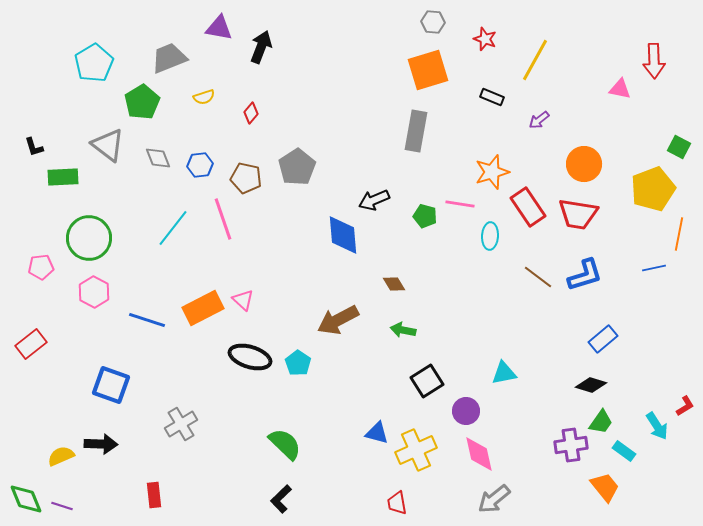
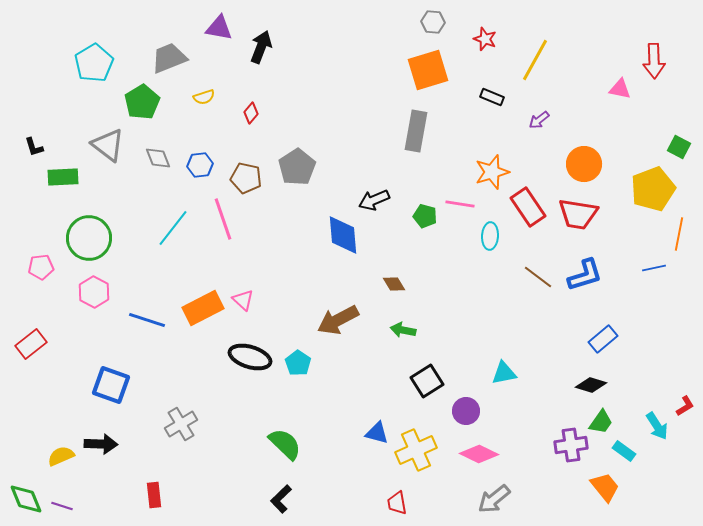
pink diamond at (479, 454): rotated 51 degrees counterclockwise
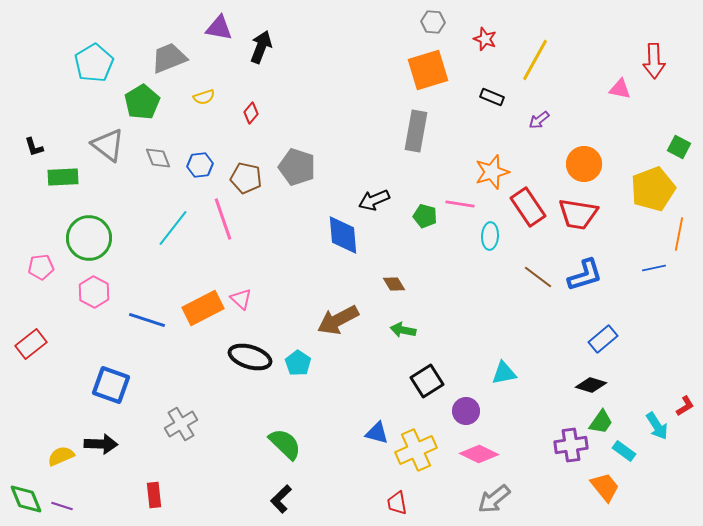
gray pentagon at (297, 167): rotated 21 degrees counterclockwise
pink triangle at (243, 300): moved 2 px left, 1 px up
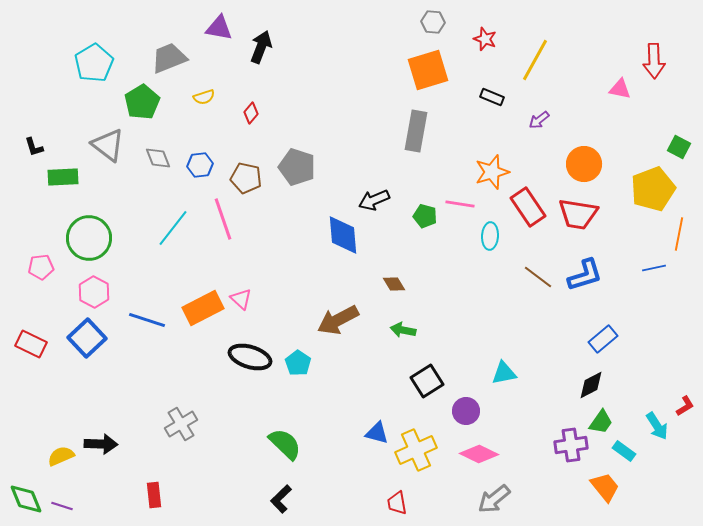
red rectangle at (31, 344): rotated 64 degrees clockwise
blue square at (111, 385): moved 24 px left, 47 px up; rotated 27 degrees clockwise
black diamond at (591, 385): rotated 44 degrees counterclockwise
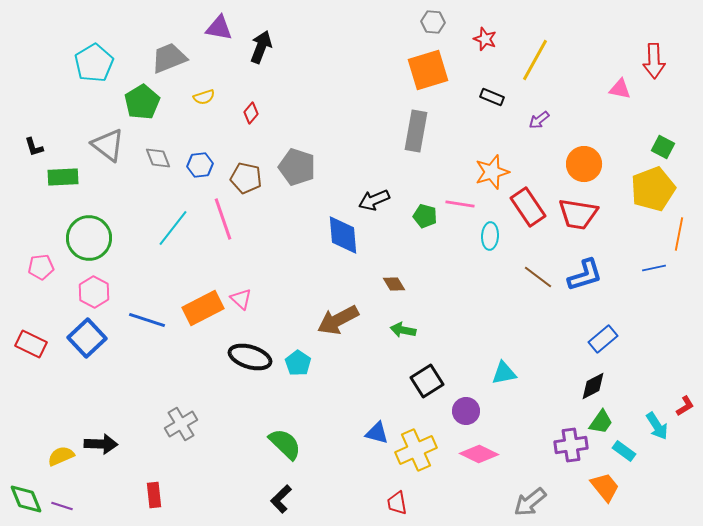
green square at (679, 147): moved 16 px left
black diamond at (591, 385): moved 2 px right, 1 px down
gray arrow at (494, 499): moved 36 px right, 3 px down
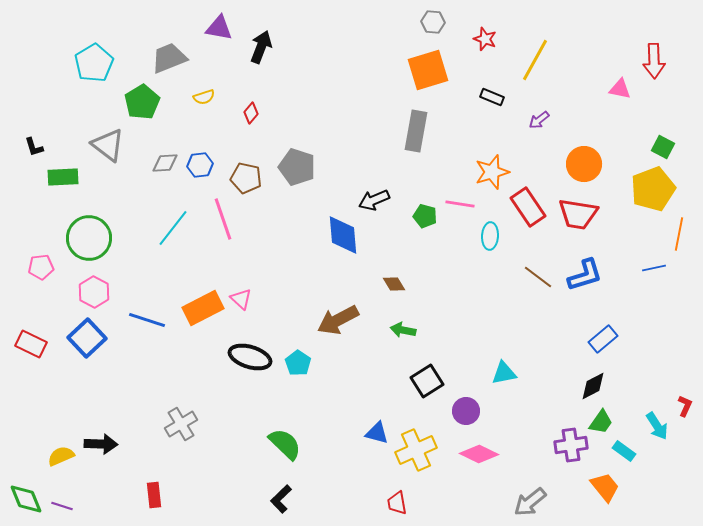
gray diamond at (158, 158): moved 7 px right, 5 px down; rotated 72 degrees counterclockwise
red L-shape at (685, 406): rotated 35 degrees counterclockwise
